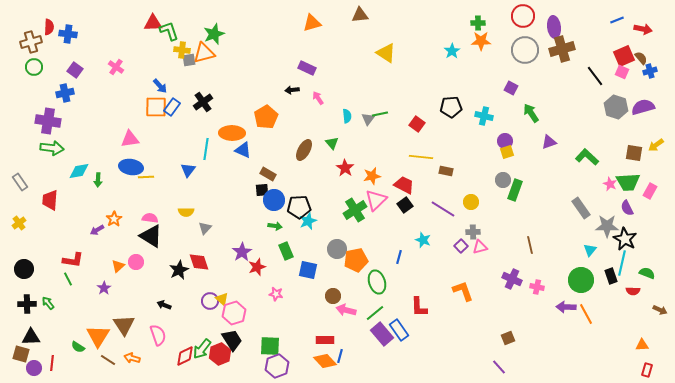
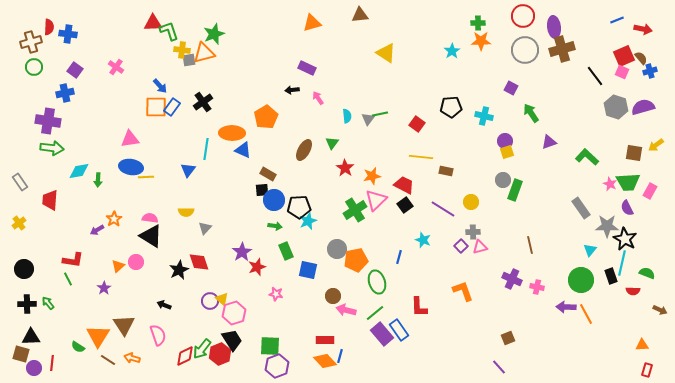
green triangle at (332, 143): rotated 16 degrees clockwise
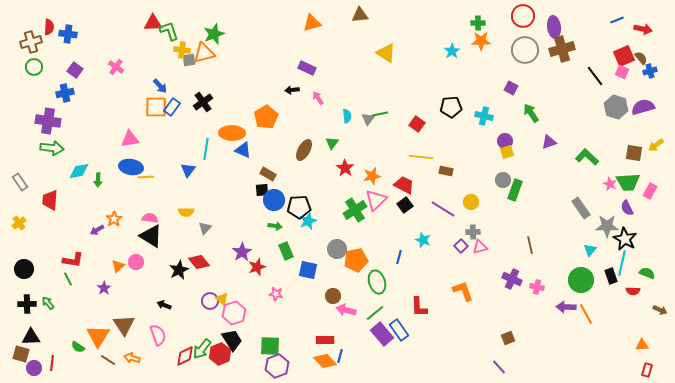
red diamond at (199, 262): rotated 20 degrees counterclockwise
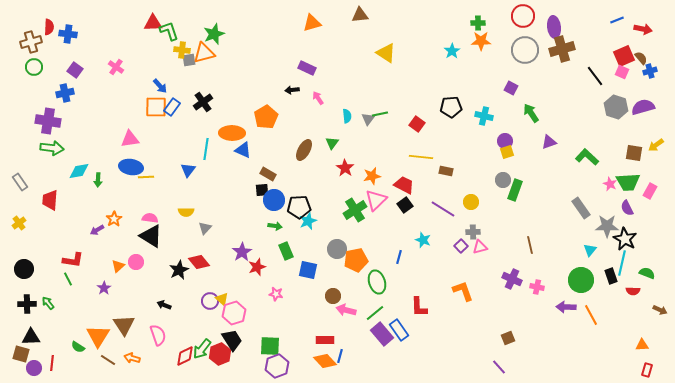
orange line at (586, 314): moved 5 px right, 1 px down
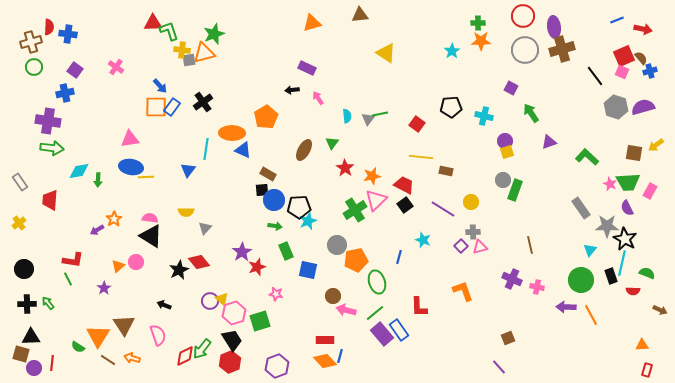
gray circle at (337, 249): moved 4 px up
green square at (270, 346): moved 10 px left, 25 px up; rotated 20 degrees counterclockwise
red hexagon at (220, 354): moved 10 px right, 8 px down
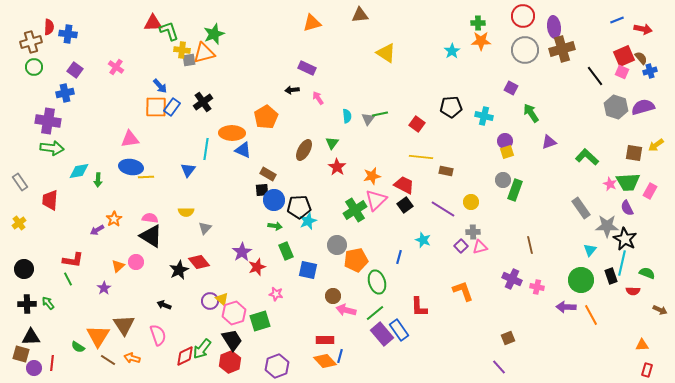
red star at (345, 168): moved 8 px left, 1 px up
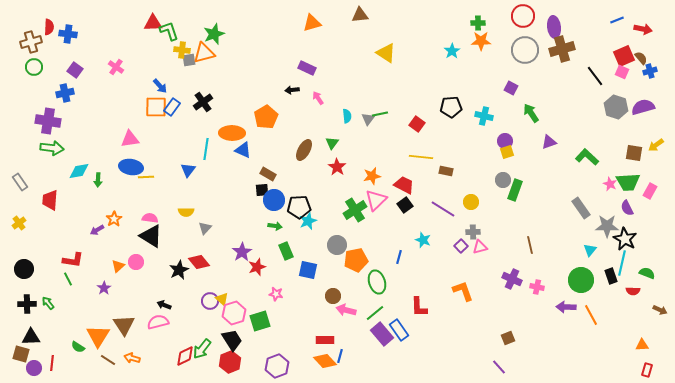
pink semicircle at (158, 335): moved 13 px up; rotated 85 degrees counterclockwise
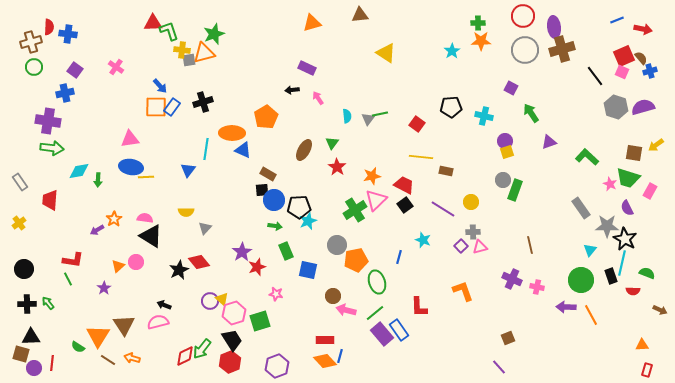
black cross at (203, 102): rotated 18 degrees clockwise
green trapezoid at (628, 182): moved 4 px up; rotated 20 degrees clockwise
pink semicircle at (150, 218): moved 5 px left
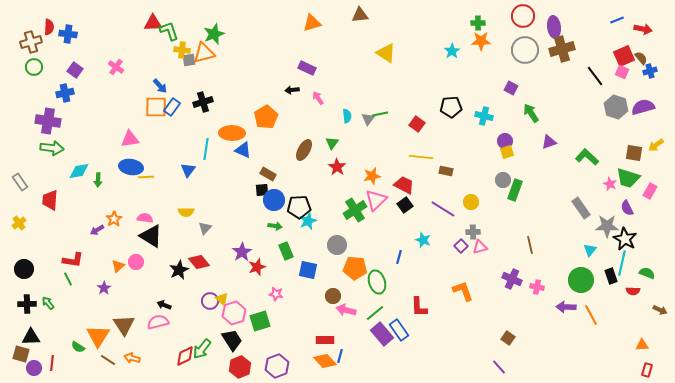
orange pentagon at (356, 260): moved 1 px left, 8 px down; rotated 15 degrees clockwise
brown square at (508, 338): rotated 32 degrees counterclockwise
red hexagon at (230, 362): moved 10 px right, 5 px down
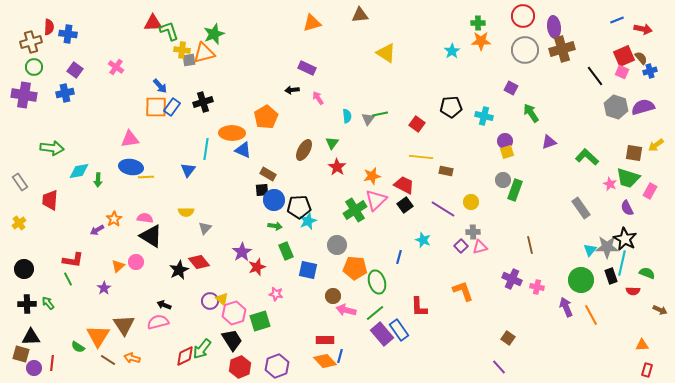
purple cross at (48, 121): moved 24 px left, 26 px up
gray star at (607, 226): moved 21 px down
purple arrow at (566, 307): rotated 66 degrees clockwise
